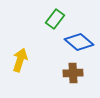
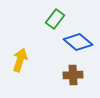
blue diamond: moved 1 px left
brown cross: moved 2 px down
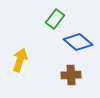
brown cross: moved 2 px left
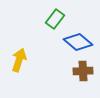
yellow arrow: moved 1 px left
brown cross: moved 12 px right, 4 px up
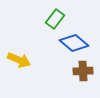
blue diamond: moved 4 px left, 1 px down
yellow arrow: rotated 95 degrees clockwise
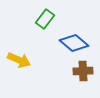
green rectangle: moved 10 px left
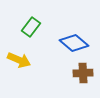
green rectangle: moved 14 px left, 8 px down
brown cross: moved 2 px down
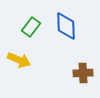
blue diamond: moved 8 px left, 17 px up; rotated 48 degrees clockwise
